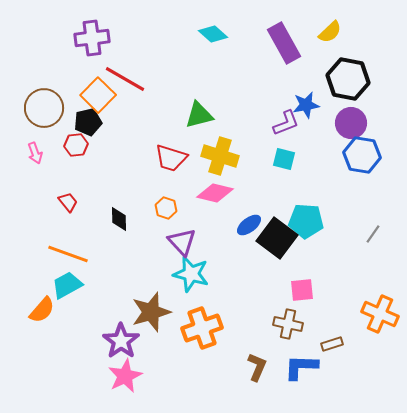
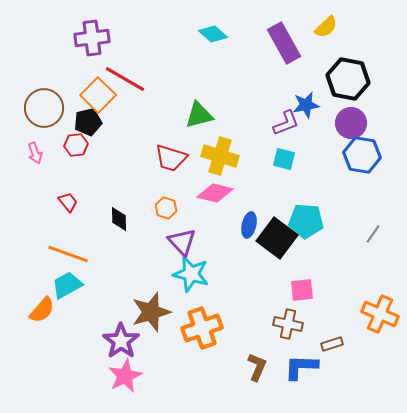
yellow semicircle at (330, 32): moved 4 px left, 5 px up
blue ellipse at (249, 225): rotated 40 degrees counterclockwise
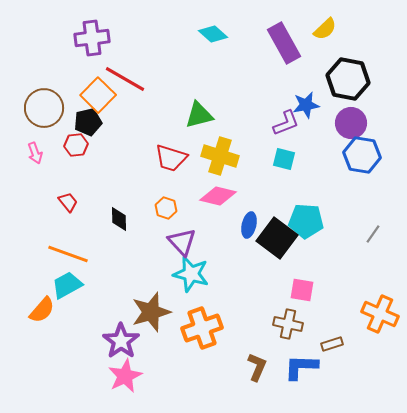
yellow semicircle at (326, 27): moved 1 px left, 2 px down
pink diamond at (215, 193): moved 3 px right, 3 px down
pink square at (302, 290): rotated 15 degrees clockwise
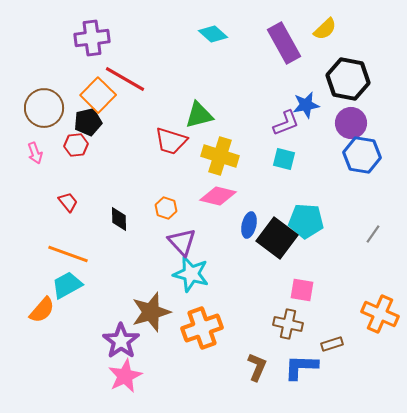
red trapezoid at (171, 158): moved 17 px up
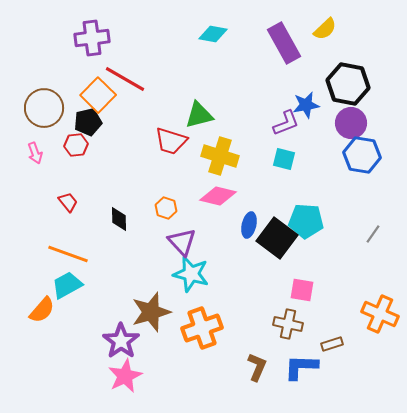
cyan diamond at (213, 34): rotated 32 degrees counterclockwise
black hexagon at (348, 79): moved 5 px down
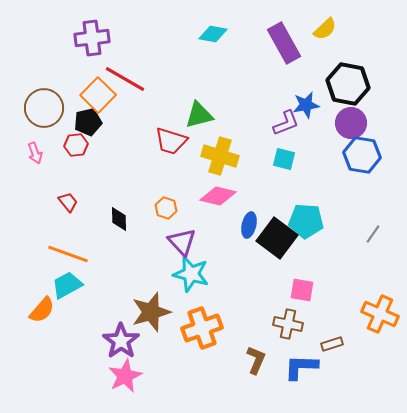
brown L-shape at (257, 367): moved 1 px left, 7 px up
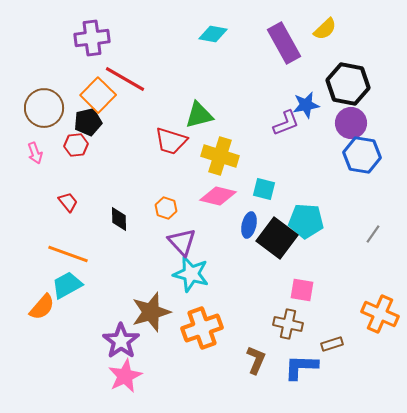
cyan square at (284, 159): moved 20 px left, 30 px down
orange semicircle at (42, 310): moved 3 px up
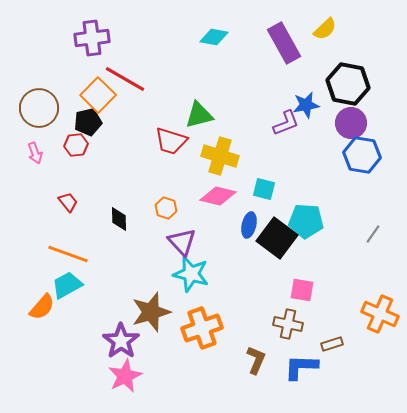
cyan diamond at (213, 34): moved 1 px right, 3 px down
brown circle at (44, 108): moved 5 px left
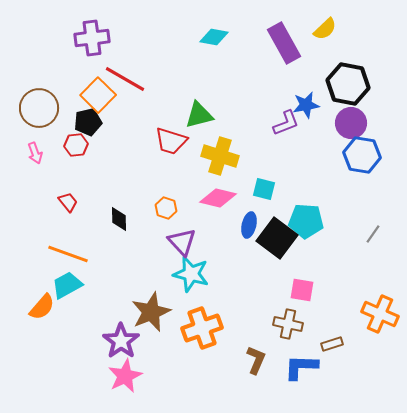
pink diamond at (218, 196): moved 2 px down
brown star at (151, 312): rotated 6 degrees counterclockwise
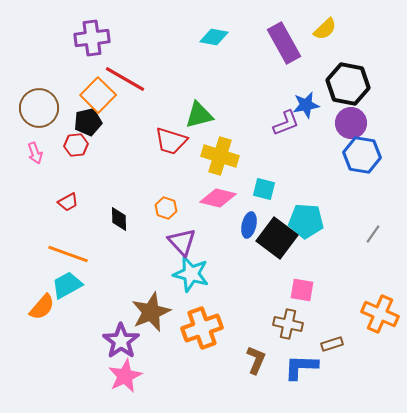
red trapezoid at (68, 202): rotated 100 degrees clockwise
